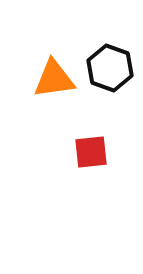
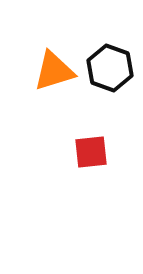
orange triangle: moved 8 px up; rotated 9 degrees counterclockwise
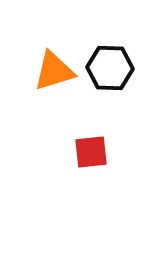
black hexagon: rotated 18 degrees counterclockwise
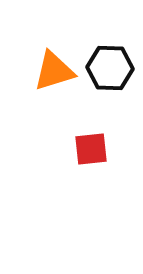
red square: moved 3 px up
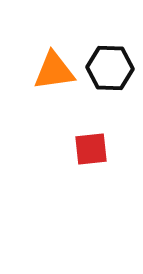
orange triangle: rotated 9 degrees clockwise
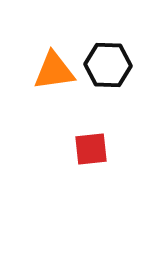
black hexagon: moved 2 px left, 3 px up
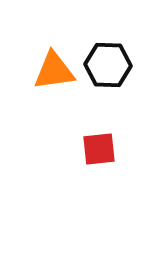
red square: moved 8 px right
